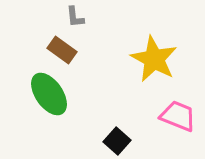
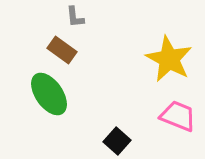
yellow star: moved 15 px right
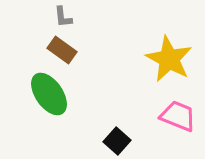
gray L-shape: moved 12 px left
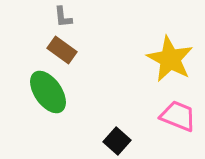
yellow star: moved 1 px right
green ellipse: moved 1 px left, 2 px up
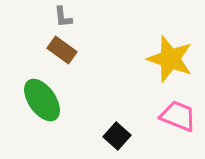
yellow star: rotated 9 degrees counterclockwise
green ellipse: moved 6 px left, 8 px down
black square: moved 5 px up
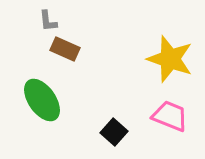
gray L-shape: moved 15 px left, 4 px down
brown rectangle: moved 3 px right, 1 px up; rotated 12 degrees counterclockwise
pink trapezoid: moved 8 px left
black square: moved 3 px left, 4 px up
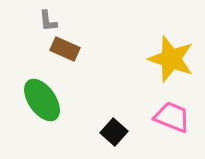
yellow star: moved 1 px right
pink trapezoid: moved 2 px right, 1 px down
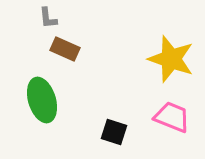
gray L-shape: moved 3 px up
green ellipse: rotated 18 degrees clockwise
black square: rotated 24 degrees counterclockwise
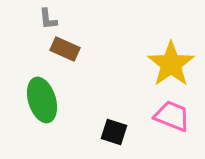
gray L-shape: moved 1 px down
yellow star: moved 5 px down; rotated 18 degrees clockwise
pink trapezoid: moved 1 px up
